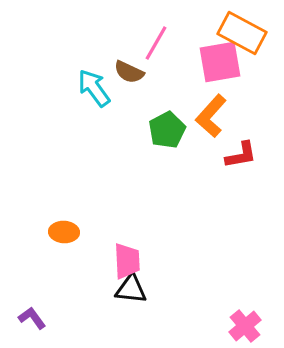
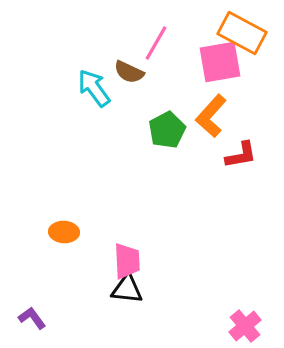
black triangle: moved 4 px left
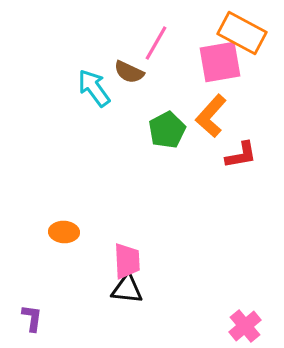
purple L-shape: rotated 44 degrees clockwise
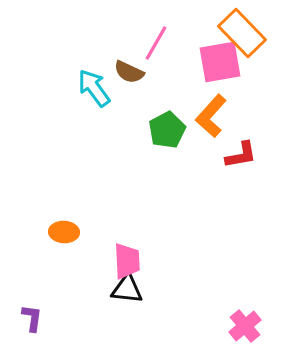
orange rectangle: rotated 18 degrees clockwise
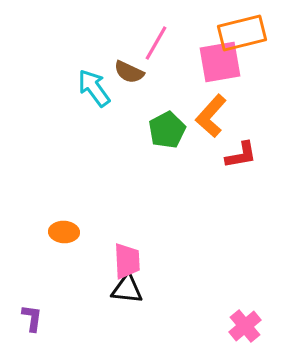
orange rectangle: rotated 60 degrees counterclockwise
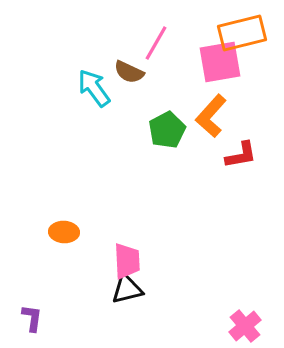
black triangle: rotated 20 degrees counterclockwise
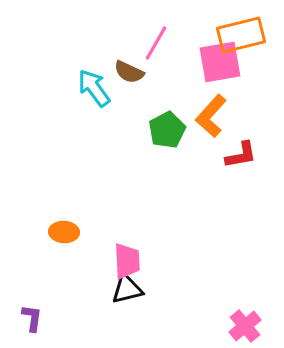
orange rectangle: moved 1 px left, 2 px down
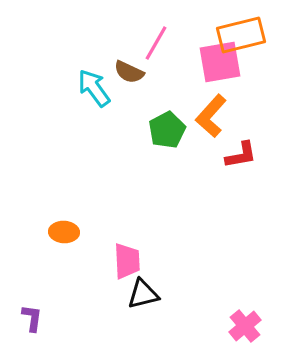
black triangle: moved 16 px right, 5 px down
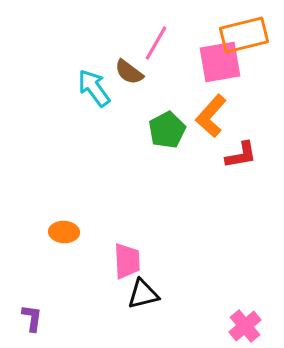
orange rectangle: moved 3 px right
brown semicircle: rotated 12 degrees clockwise
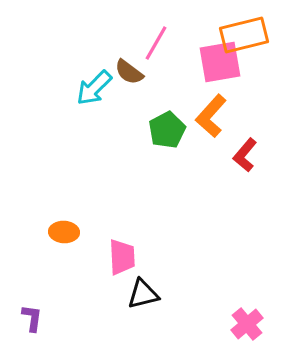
cyan arrow: rotated 99 degrees counterclockwise
red L-shape: moved 4 px right; rotated 140 degrees clockwise
pink trapezoid: moved 5 px left, 4 px up
pink cross: moved 2 px right, 2 px up
